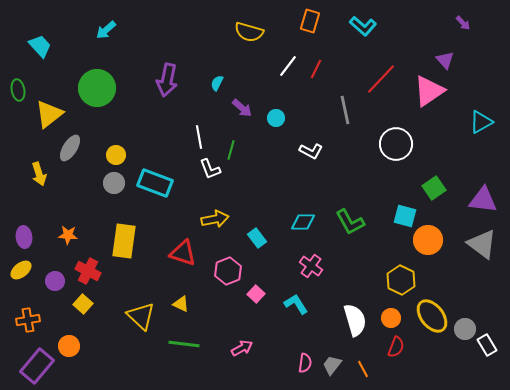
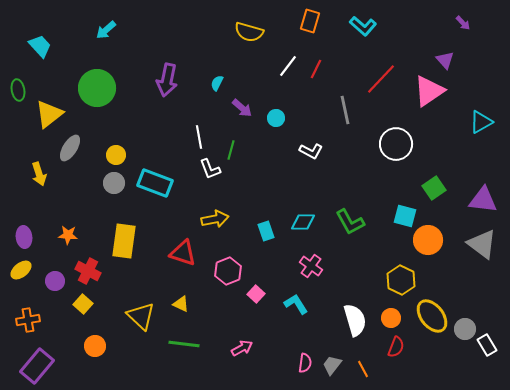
cyan rectangle at (257, 238): moved 9 px right, 7 px up; rotated 18 degrees clockwise
orange circle at (69, 346): moved 26 px right
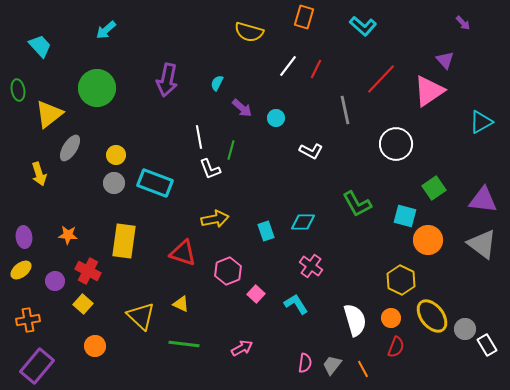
orange rectangle at (310, 21): moved 6 px left, 4 px up
green L-shape at (350, 222): moved 7 px right, 18 px up
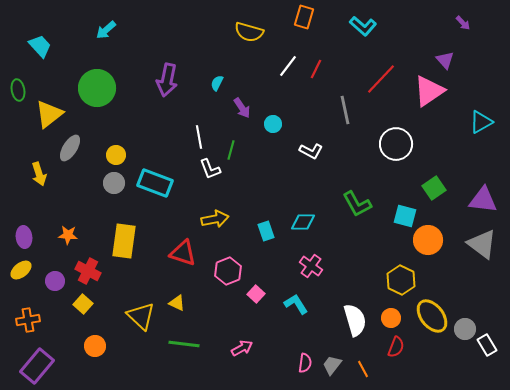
purple arrow at (242, 108): rotated 15 degrees clockwise
cyan circle at (276, 118): moved 3 px left, 6 px down
yellow triangle at (181, 304): moved 4 px left, 1 px up
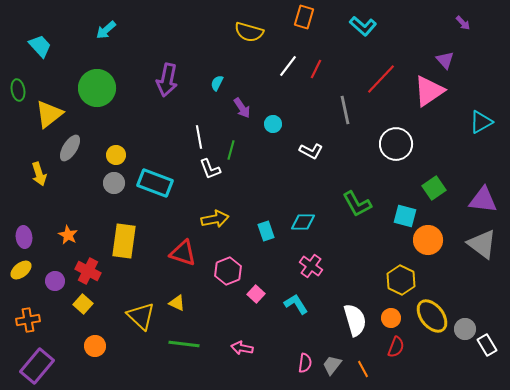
orange star at (68, 235): rotated 24 degrees clockwise
pink arrow at (242, 348): rotated 140 degrees counterclockwise
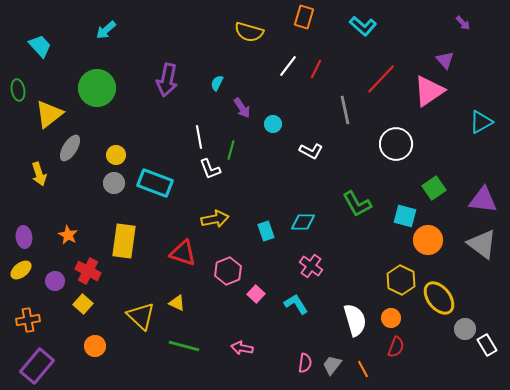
yellow ellipse at (432, 316): moved 7 px right, 18 px up
green line at (184, 344): moved 2 px down; rotated 8 degrees clockwise
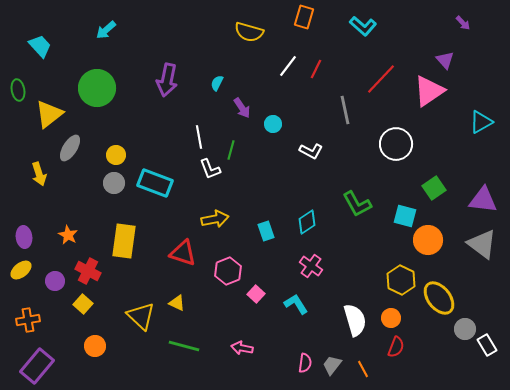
cyan diamond at (303, 222): moved 4 px right; rotated 35 degrees counterclockwise
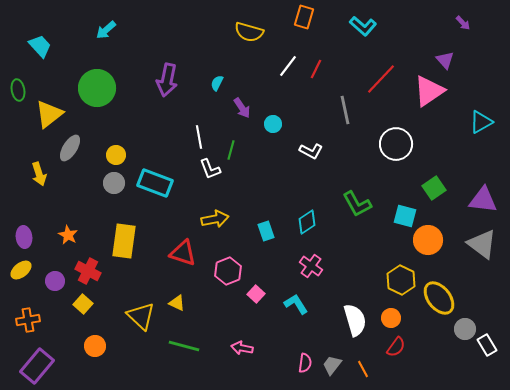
red semicircle at (396, 347): rotated 15 degrees clockwise
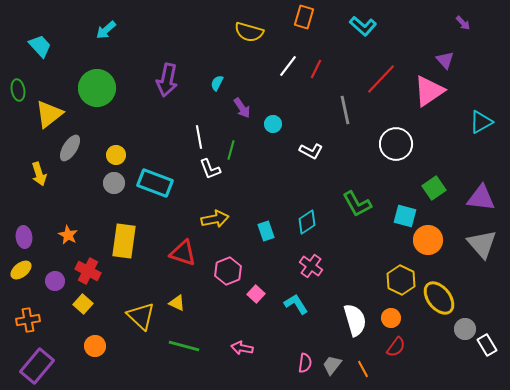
purple triangle at (483, 200): moved 2 px left, 2 px up
gray triangle at (482, 244): rotated 12 degrees clockwise
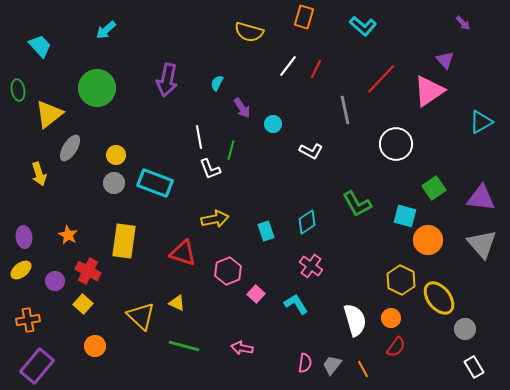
white rectangle at (487, 345): moved 13 px left, 22 px down
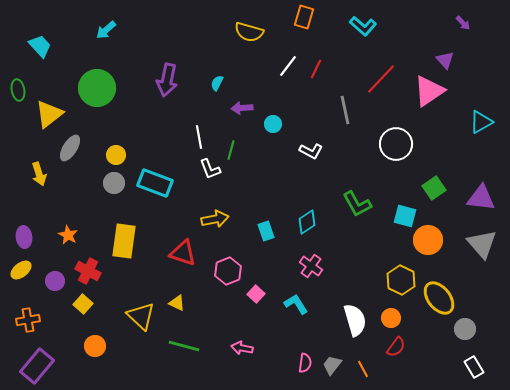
purple arrow at (242, 108): rotated 120 degrees clockwise
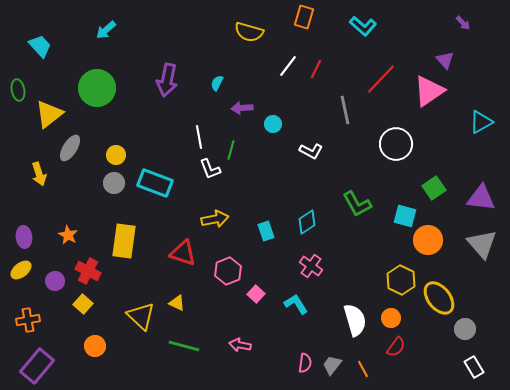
pink arrow at (242, 348): moved 2 px left, 3 px up
